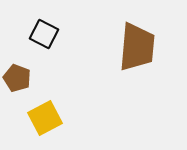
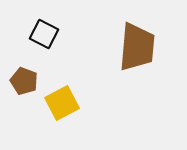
brown pentagon: moved 7 px right, 3 px down
yellow square: moved 17 px right, 15 px up
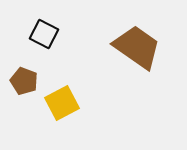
brown trapezoid: rotated 60 degrees counterclockwise
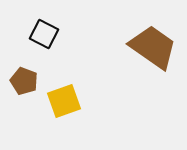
brown trapezoid: moved 16 px right
yellow square: moved 2 px right, 2 px up; rotated 8 degrees clockwise
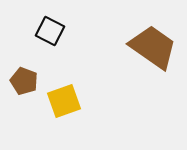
black square: moved 6 px right, 3 px up
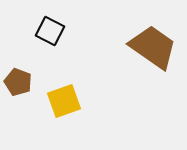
brown pentagon: moved 6 px left, 1 px down
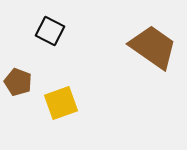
yellow square: moved 3 px left, 2 px down
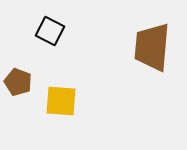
brown trapezoid: moved 1 px left; rotated 120 degrees counterclockwise
yellow square: moved 2 px up; rotated 24 degrees clockwise
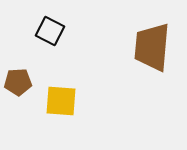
brown pentagon: rotated 24 degrees counterclockwise
